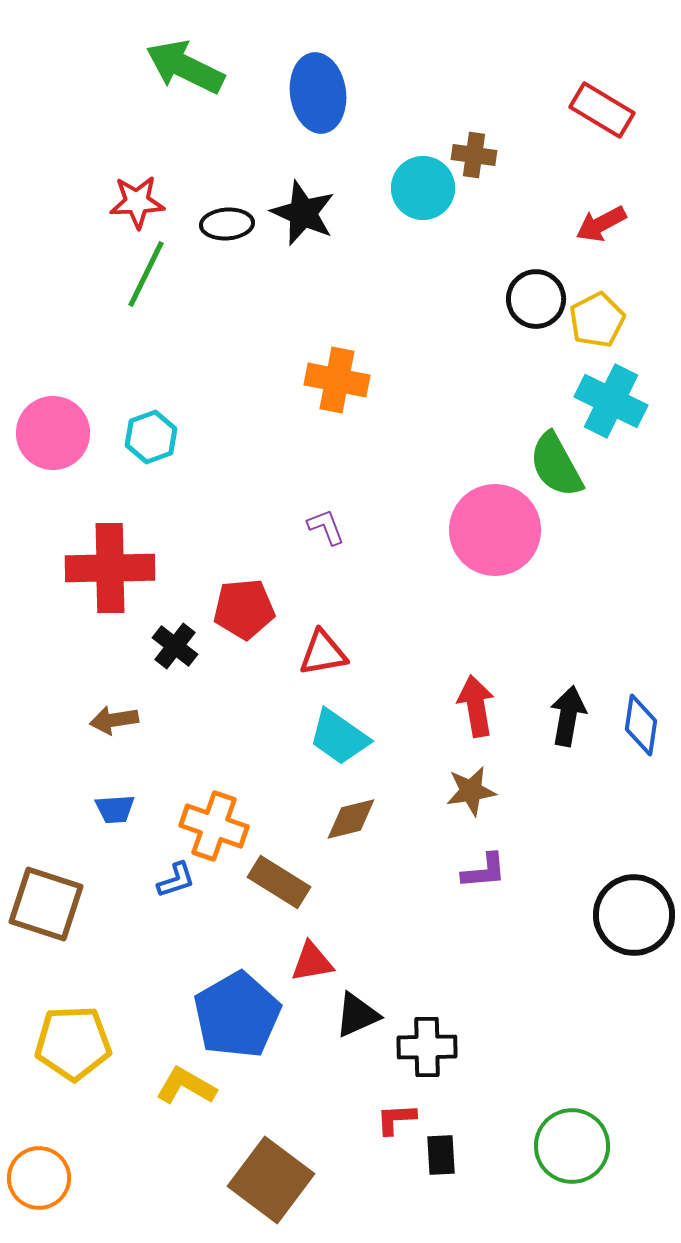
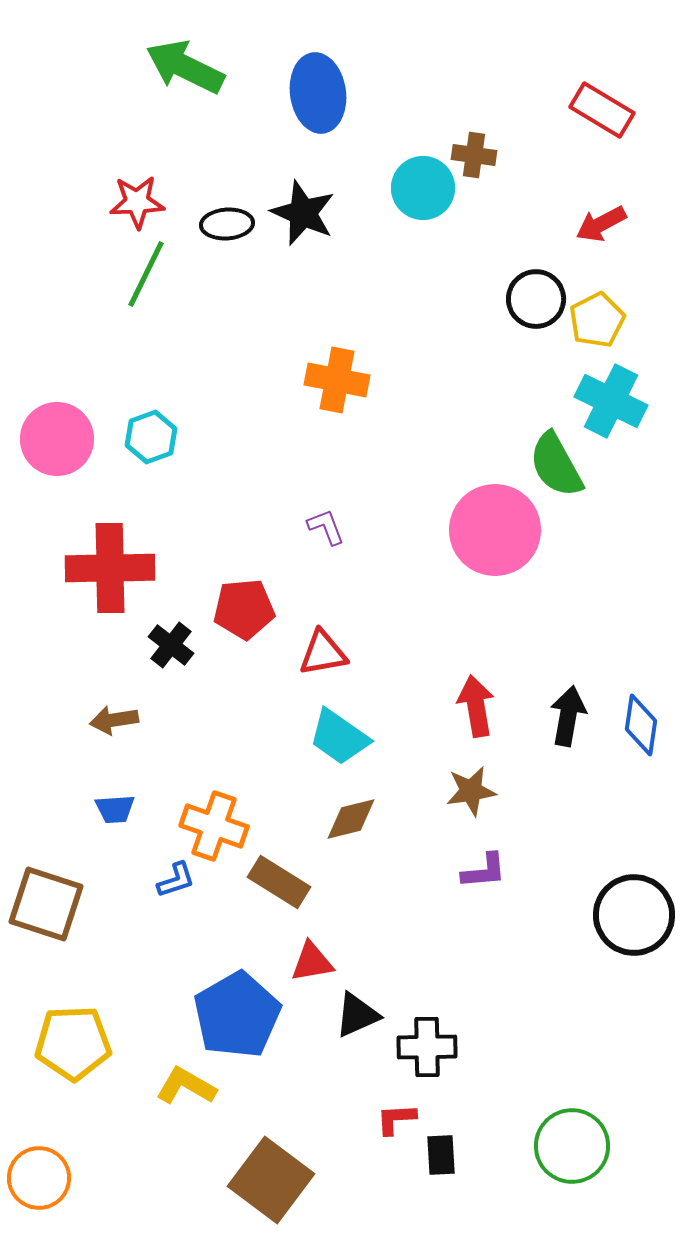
pink circle at (53, 433): moved 4 px right, 6 px down
black cross at (175, 646): moved 4 px left, 1 px up
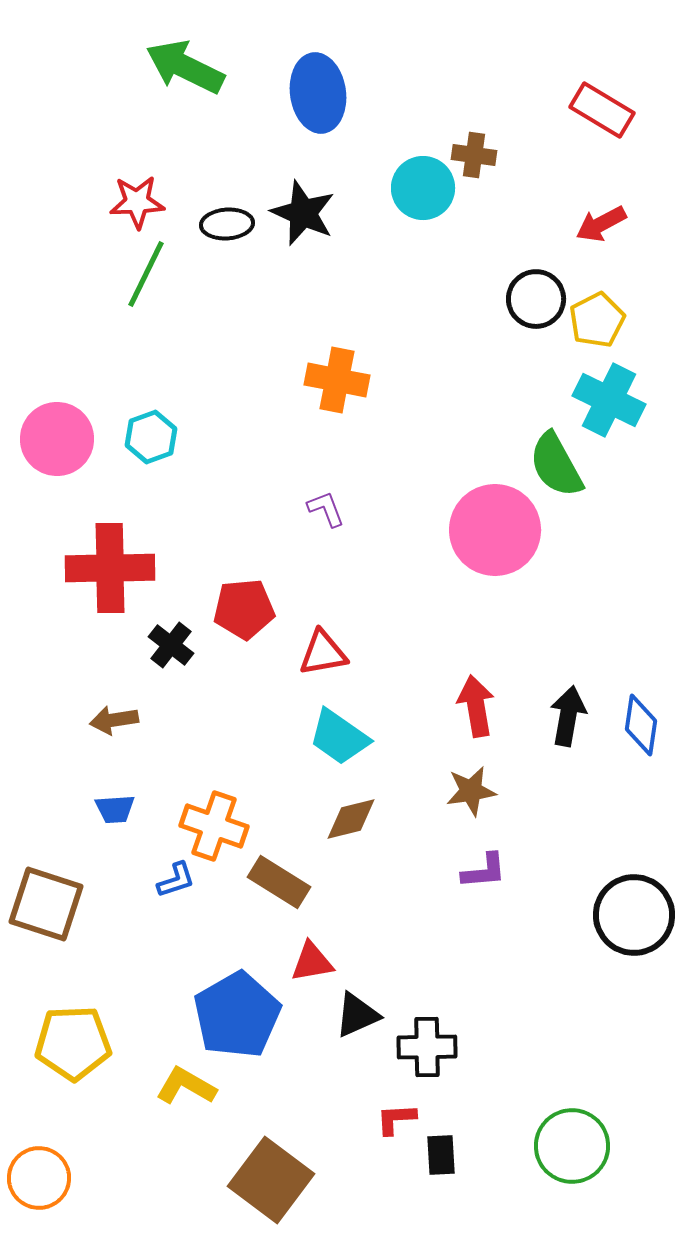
cyan cross at (611, 401): moved 2 px left, 1 px up
purple L-shape at (326, 527): moved 18 px up
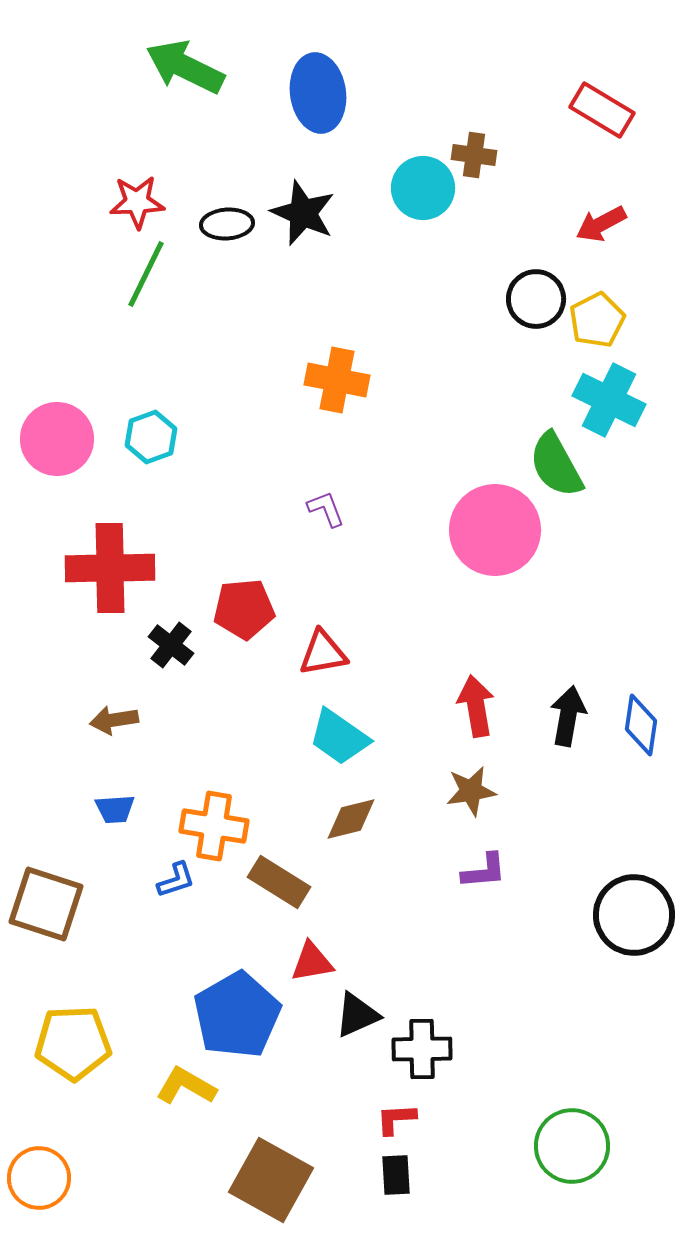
orange cross at (214, 826): rotated 10 degrees counterclockwise
black cross at (427, 1047): moved 5 px left, 2 px down
black rectangle at (441, 1155): moved 45 px left, 20 px down
brown square at (271, 1180): rotated 8 degrees counterclockwise
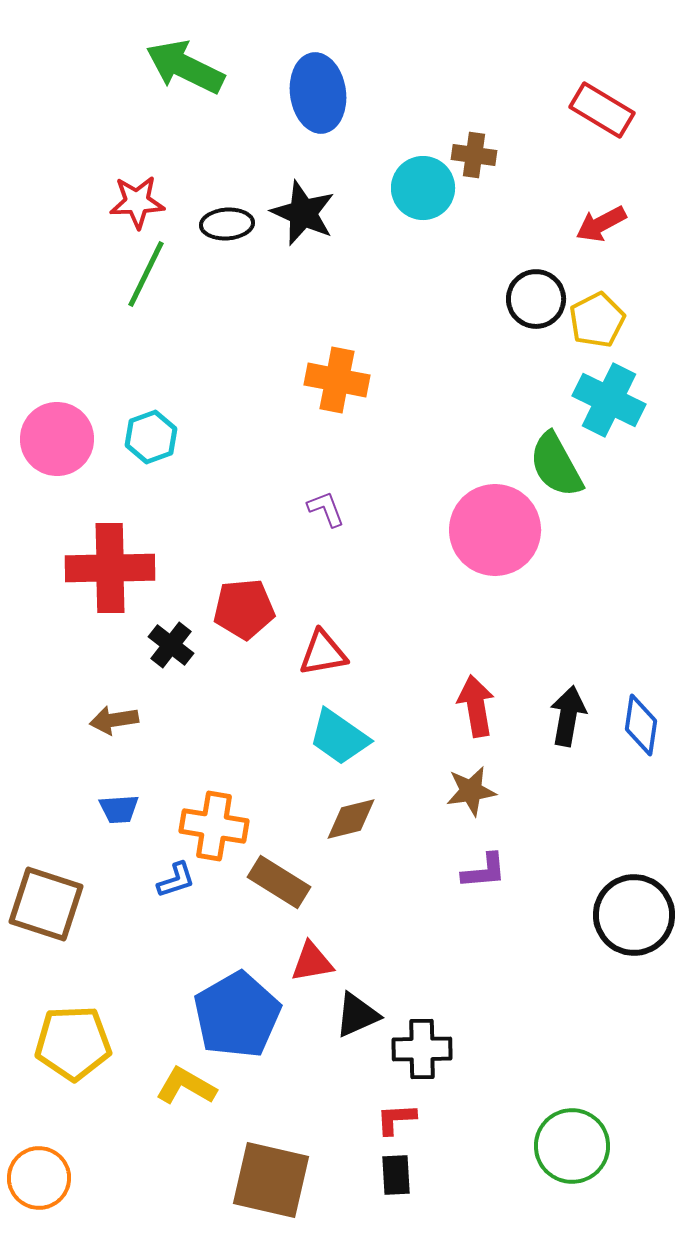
blue trapezoid at (115, 809): moved 4 px right
brown square at (271, 1180): rotated 16 degrees counterclockwise
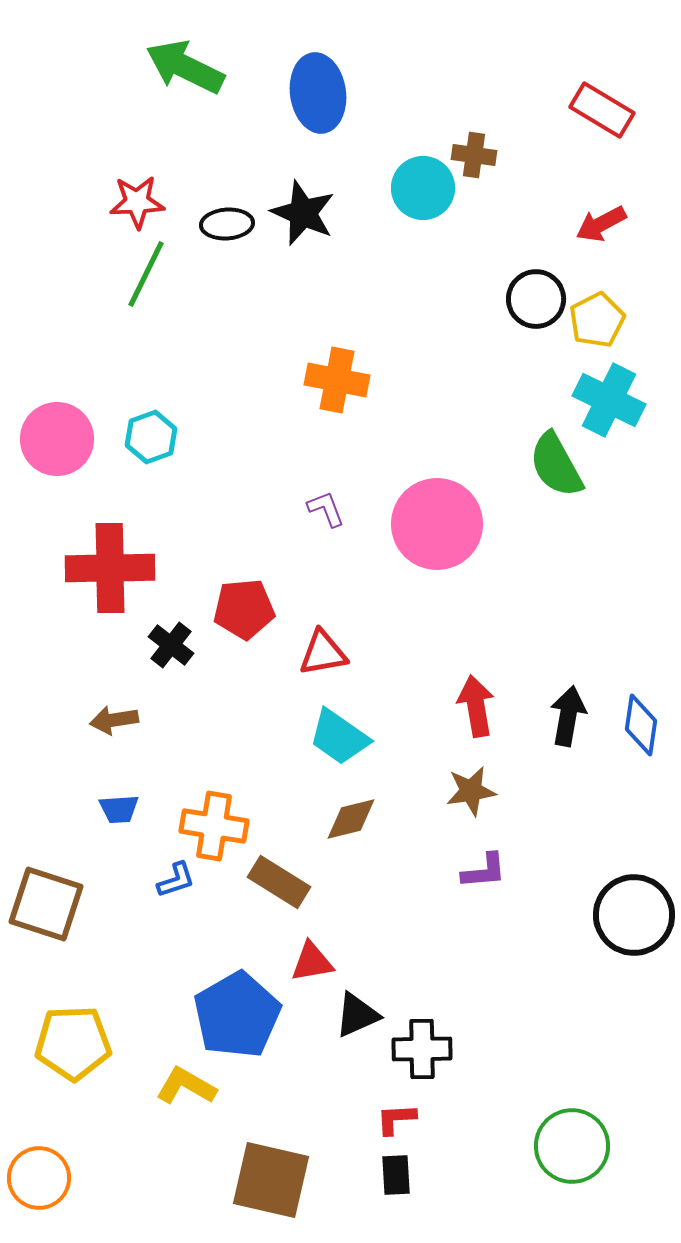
pink circle at (495, 530): moved 58 px left, 6 px up
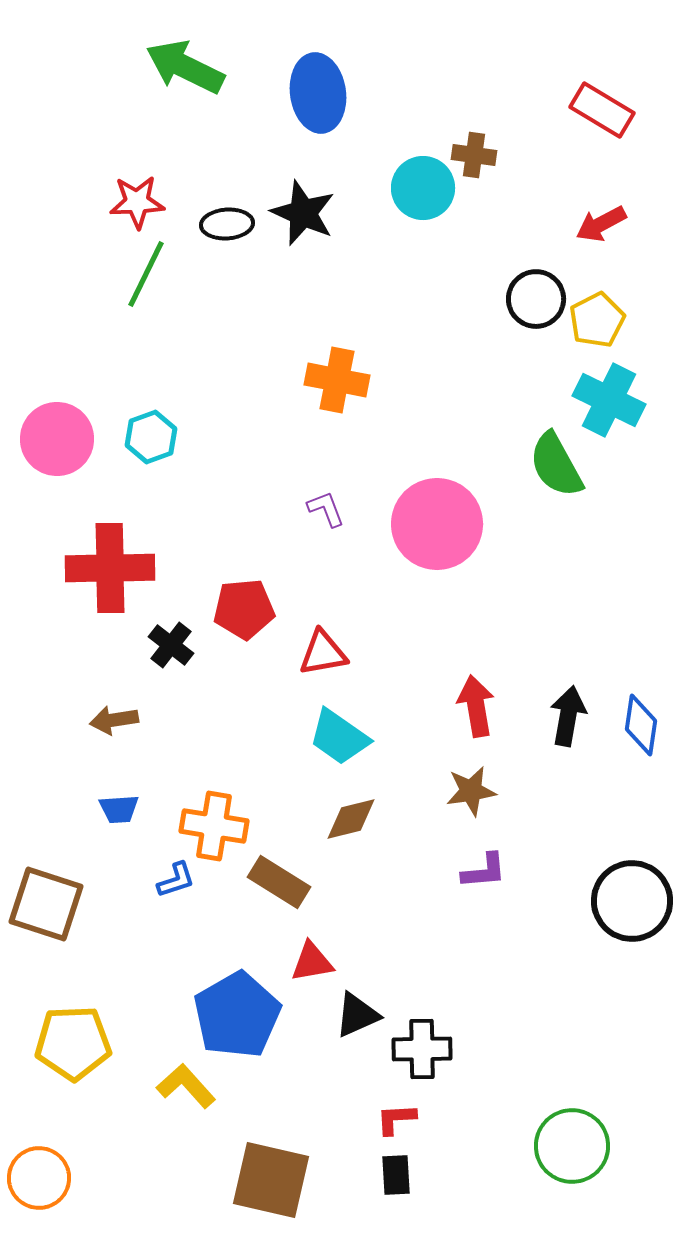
black circle at (634, 915): moved 2 px left, 14 px up
yellow L-shape at (186, 1086): rotated 18 degrees clockwise
